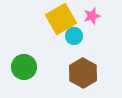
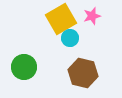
cyan circle: moved 4 px left, 2 px down
brown hexagon: rotated 16 degrees counterclockwise
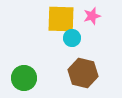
yellow square: rotated 32 degrees clockwise
cyan circle: moved 2 px right
green circle: moved 11 px down
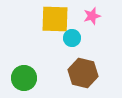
yellow square: moved 6 px left
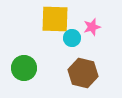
pink star: moved 11 px down
green circle: moved 10 px up
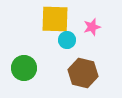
cyan circle: moved 5 px left, 2 px down
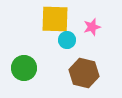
brown hexagon: moved 1 px right
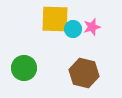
cyan circle: moved 6 px right, 11 px up
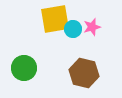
yellow square: rotated 12 degrees counterclockwise
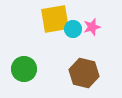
green circle: moved 1 px down
